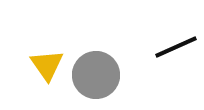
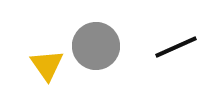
gray circle: moved 29 px up
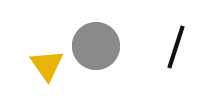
black line: rotated 48 degrees counterclockwise
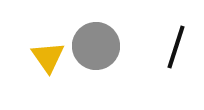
yellow triangle: moved 1 px right, 8 px up
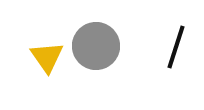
yellow triangle: moved 1 px left
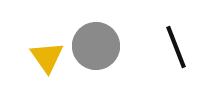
black line: rotated 39 degrees counterclockwise
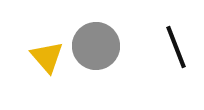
yellow triangle: rotated 6 degrees counterclockwise
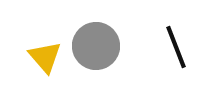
yellow triangle: moved 2 px left
